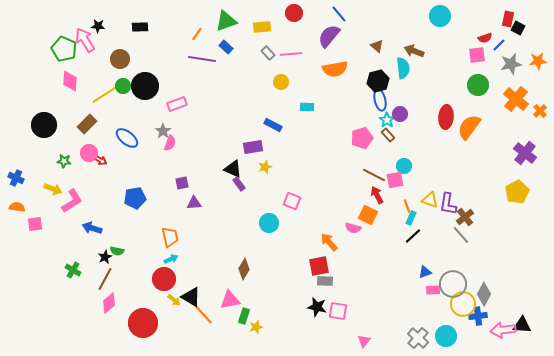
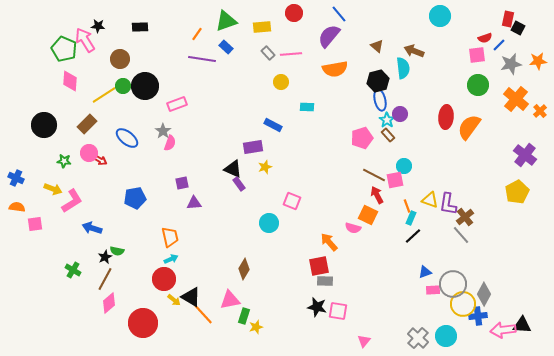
purple cross at (525, 153): moved 2 px down
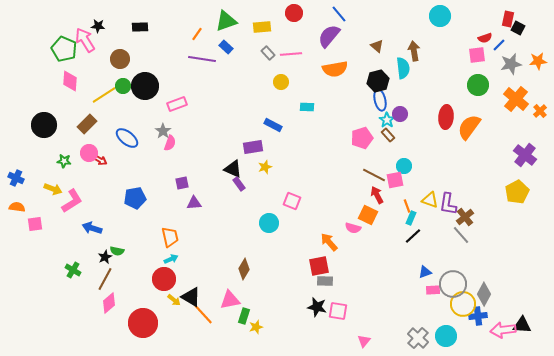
brown arrow at (414, 51): rotated 60 degrees clockwise
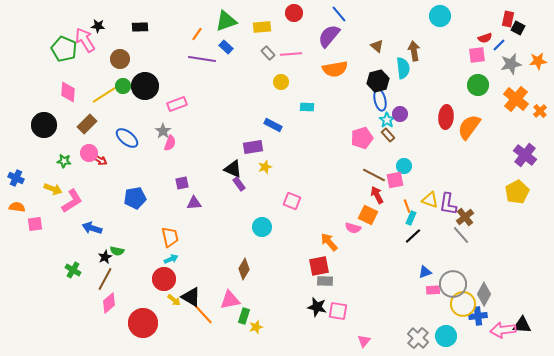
pink diamond at (70, 81): moved 2 px left, 11 px down
cyan circle at (269, 223): moved 7 px left, 4 px down
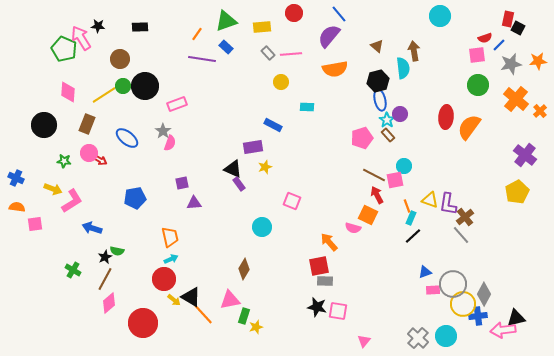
pink arrow at (85, 40): moved 4 px left, 2 px up
brown rectangle at (87, 124): rotated 24 degrees counterclockwise
black triangle at (522, 325): moved 6 px left, 7 px up; rotated 18 degrees counterclockwise
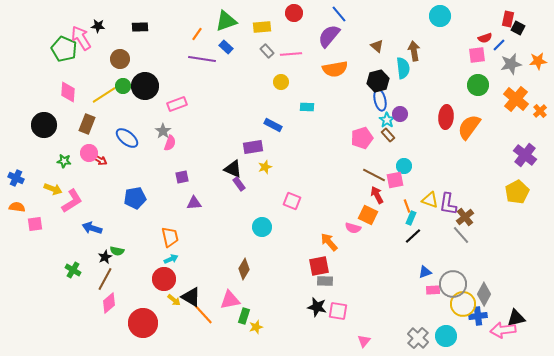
gray rectangle at (268, 53): moved 1 px left, 2 px up
purple square at (182, 183): moved 6 px up
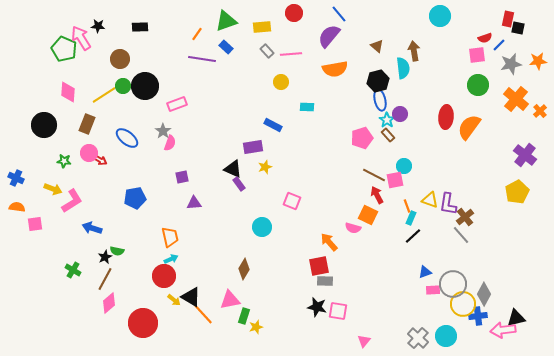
black square at (518, 28): rotated 16 degrees counterclockwise
red circle at (164, 279): moved 3 px up
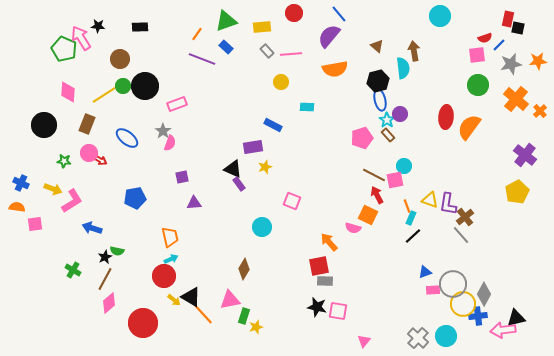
purple line at (202, 59): rotated 12 degrees clockwise
blue cross at (16, 178): moved 5 px right, 5 px down
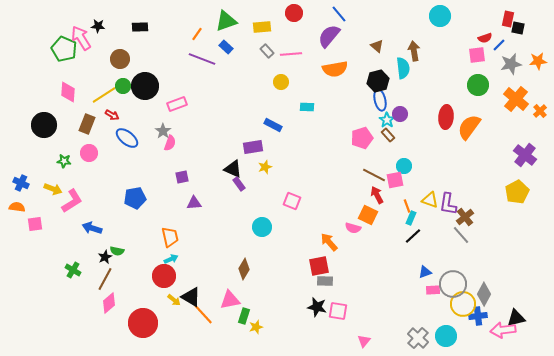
red arrow at (100, 160): moved 12 px right, 45 px up
